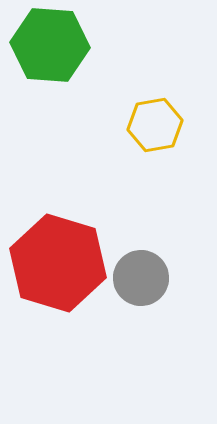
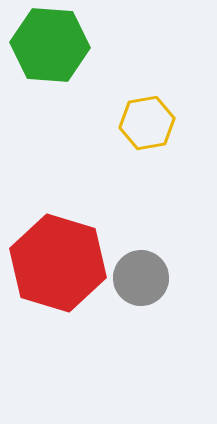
yellow hexagon: moved 8 px left, 2 px up
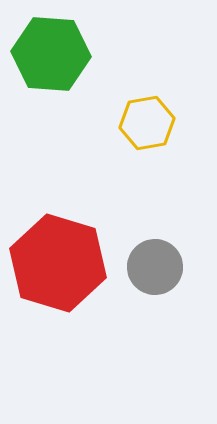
green hexagon: moved 1 px right, 9 px down
gray circle: moved 14 px right, 11 px up
